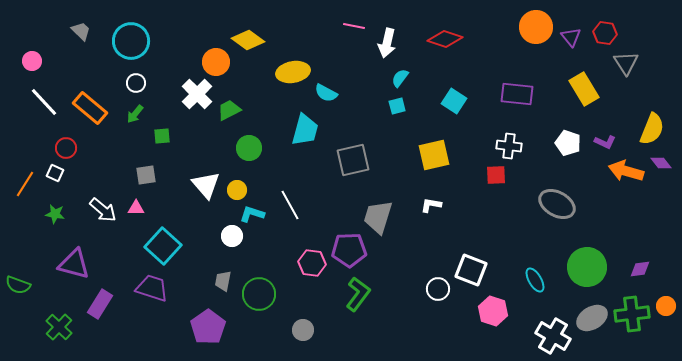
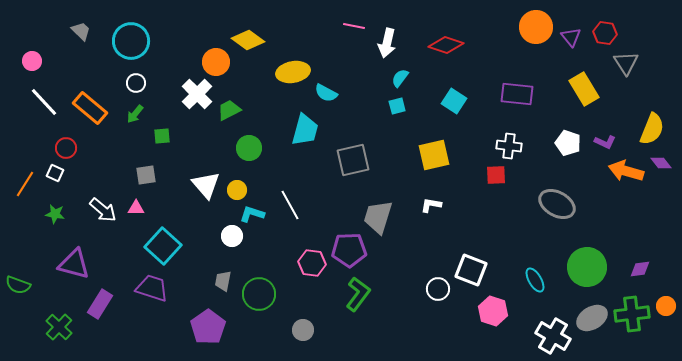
red diamond at (445, 39): moved 1 px right, 6 px down
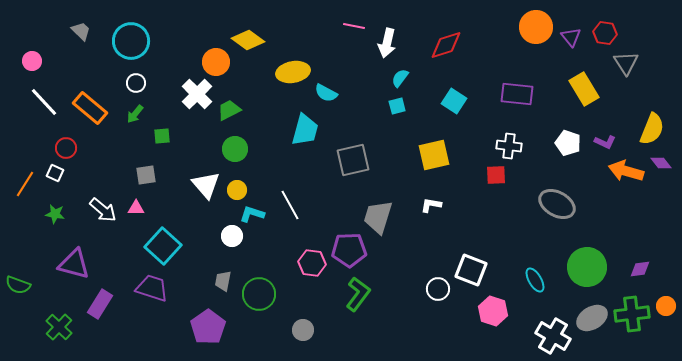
red diamond at (446, 45): rotated 36 degrees counterclockwise
green circle at (249, 148): moved 14 px left, 1 px down
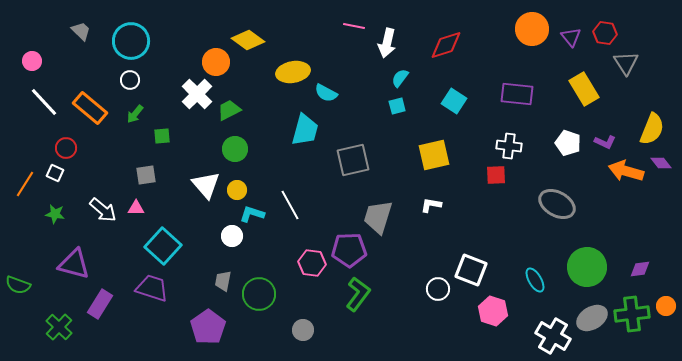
orange circle at (536, 27): moved 4 px left, 2 px down
white circle at (136, 83): moved 6 px left, 3 px up
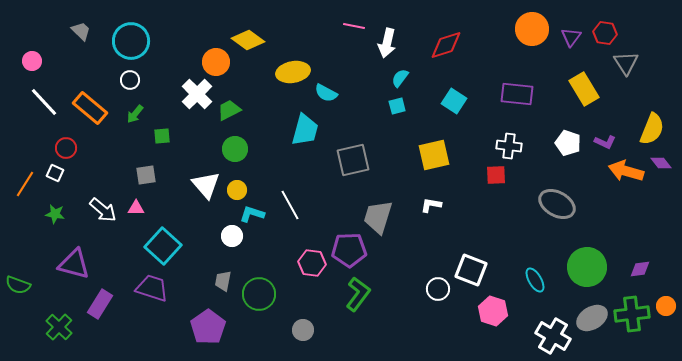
purple triangle at (571, 37): rotated 15 degrees clockwise
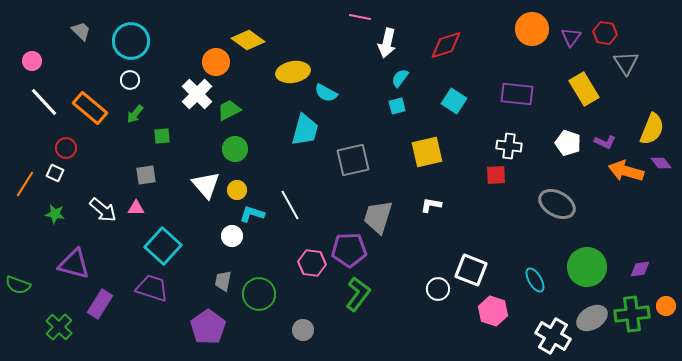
pink line at (354, 26): moved 6 px right, 9 px up
yellow square at (434, 155): moved 7 px left, 3 px up
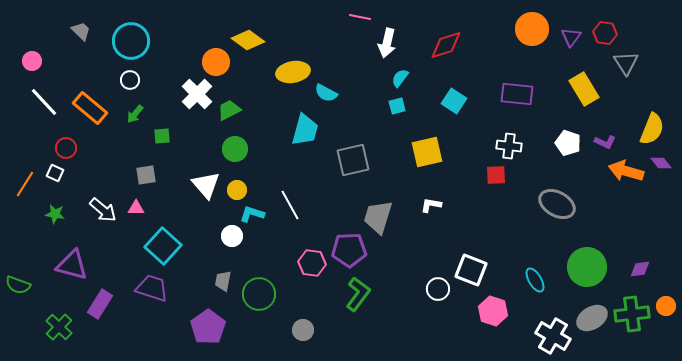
purple triangle at (74, 264): moved 2 px left, 1 px down
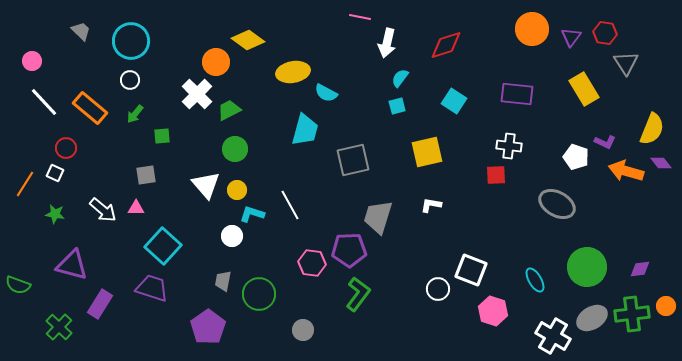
white pentagon at (568, 143): moved 8 px right, 14 px down
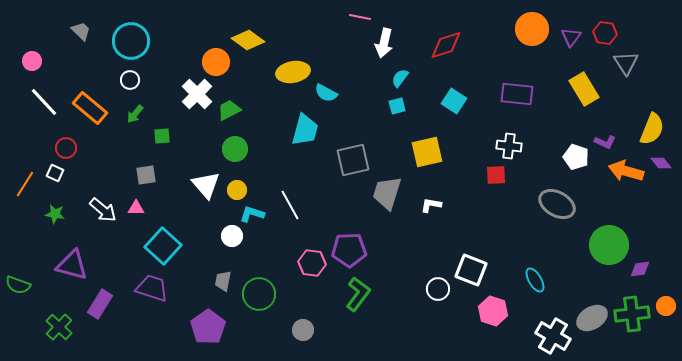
white arrow at (387, 43): moved 3 px left
gray trapezoid at (378, 217): moved 9 px right, 24 px up
green circle at (587, 267): moved 22 px right, 22 px up
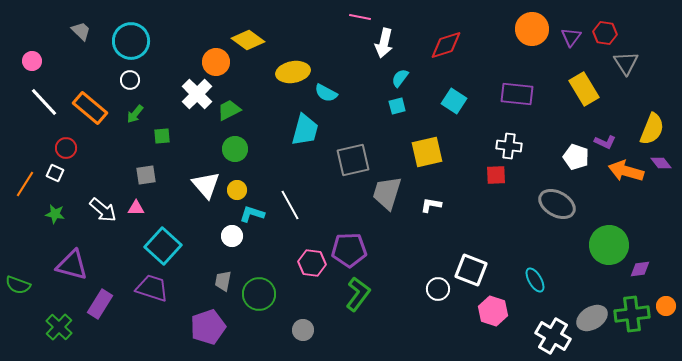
purple pentagon at (208, 327): rotated 16 degrees clockwise
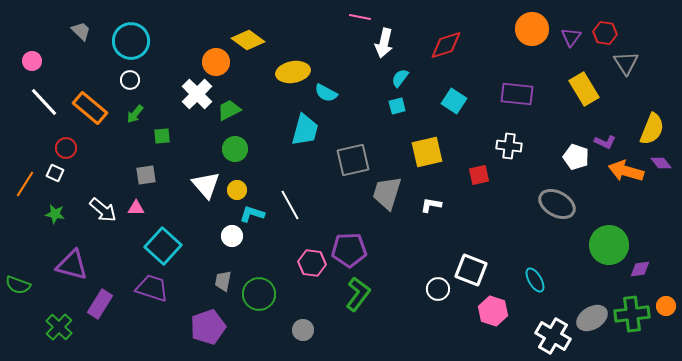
red square at (496, 175): moved 17 px left; rotated 10 degrees counterclockwise
